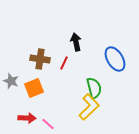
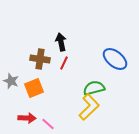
black arrow: moved 15 px left
blue ellipse: rotated 20 degrees counterclockwise
green semicircle: rotated 90 degrees counterclockwise
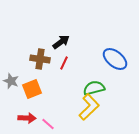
black arrow: rotated 66 degrees clockwise
orange square: moved 2 px left, 1 px down
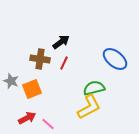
yellow L-shape: rotated 16 degrees clockwise
red arrow: rotated 30 degrees counterclockwise
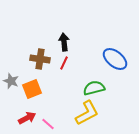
black arrow: moved 3 px right; rotated 60 degrees counterclockwise
yellow L-shape: moved 2 px left, 6 px down
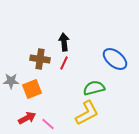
gray star: rotated 21 degrees counterclockwise
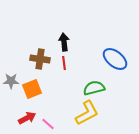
red line: rotated 32 degrees counterclockwise
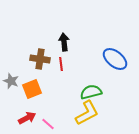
red line: moved 3 px left, 1 px down
gray star: rotated 21 degrees clockwise
green semicircle: moved 3 px left, 4 px down
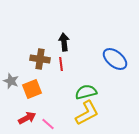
green semicircle: moved 5 px left
